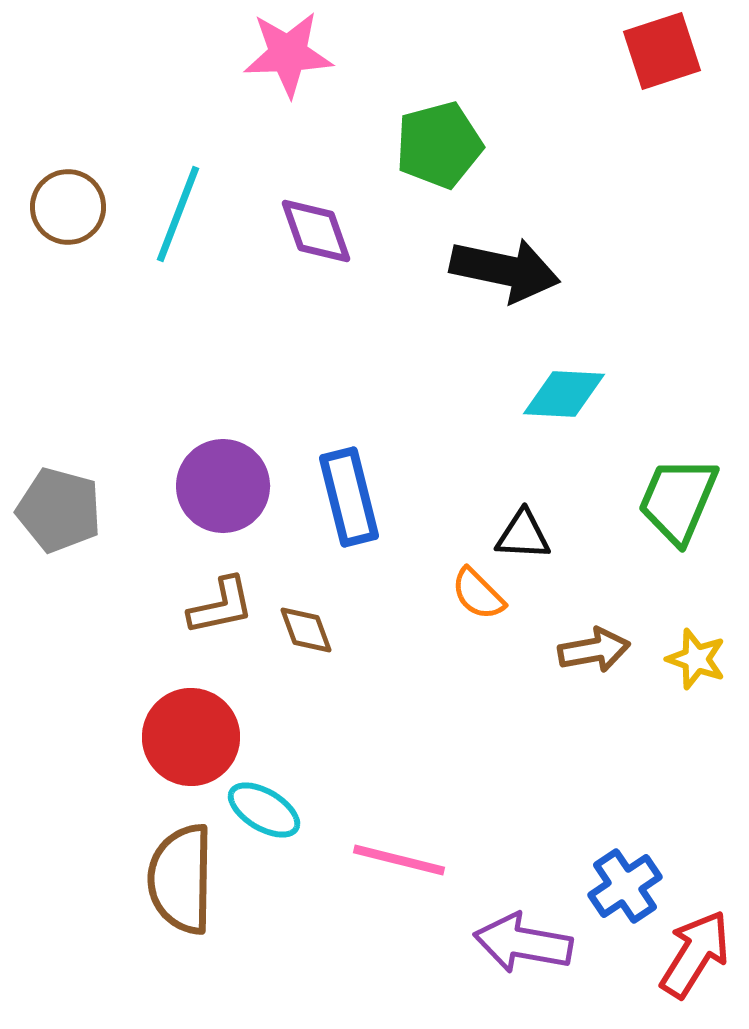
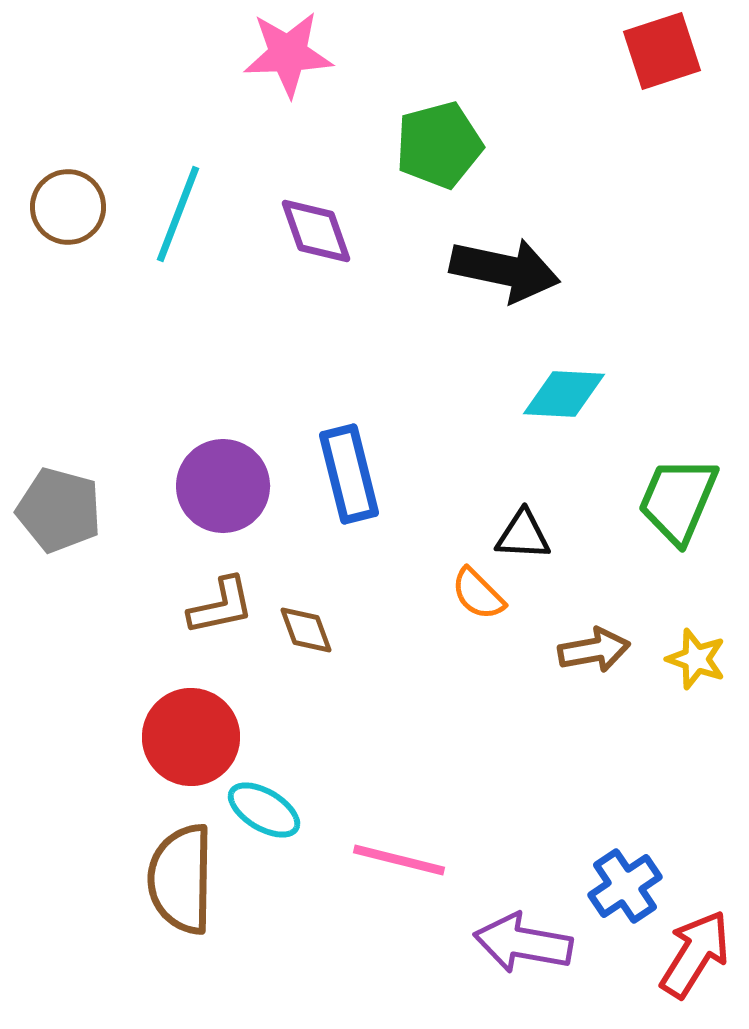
blue rectangle: moved 23 px up
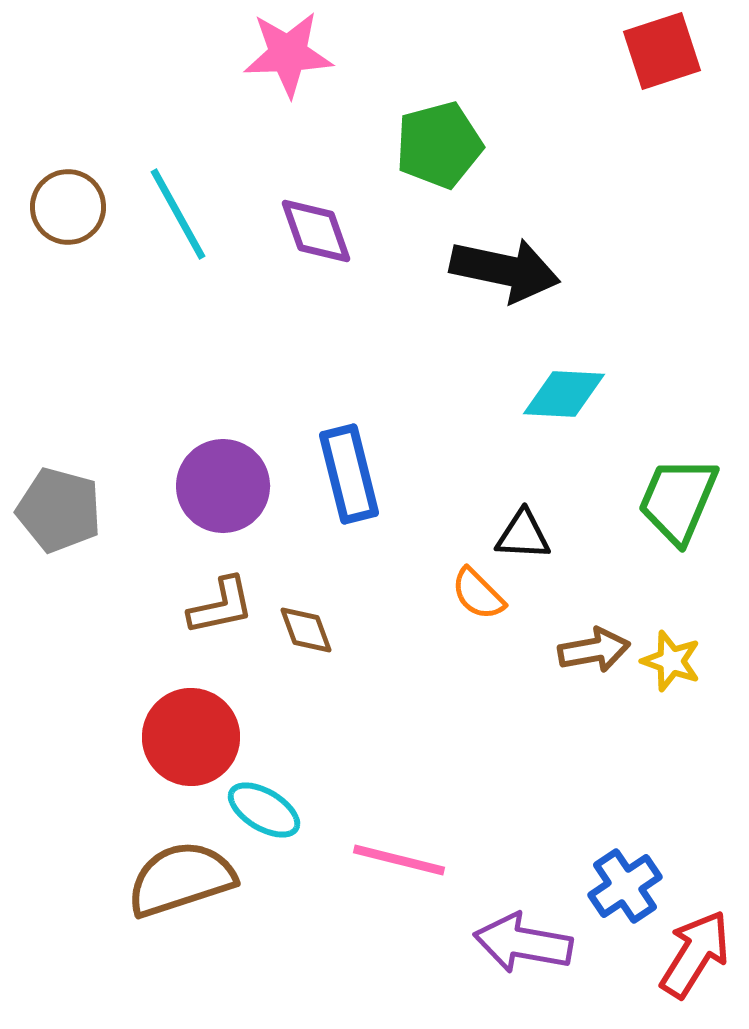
cyan line: rotated 50 degrees counterclockwise
yellow star: moved 25 px left, 2 px down
brown semicircle: rotated 71 degrees clockwise
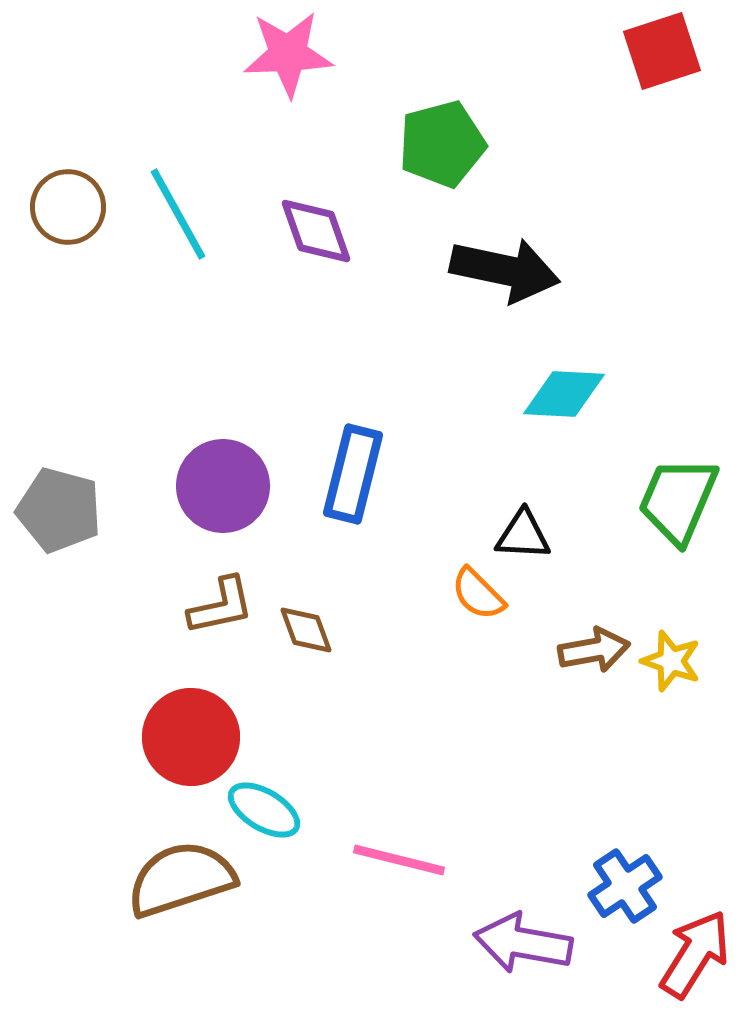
green pentagon: moved 3 px right, 1 px up
blue rectangle: moved 4 px right; rotated 28 degrees clockwise
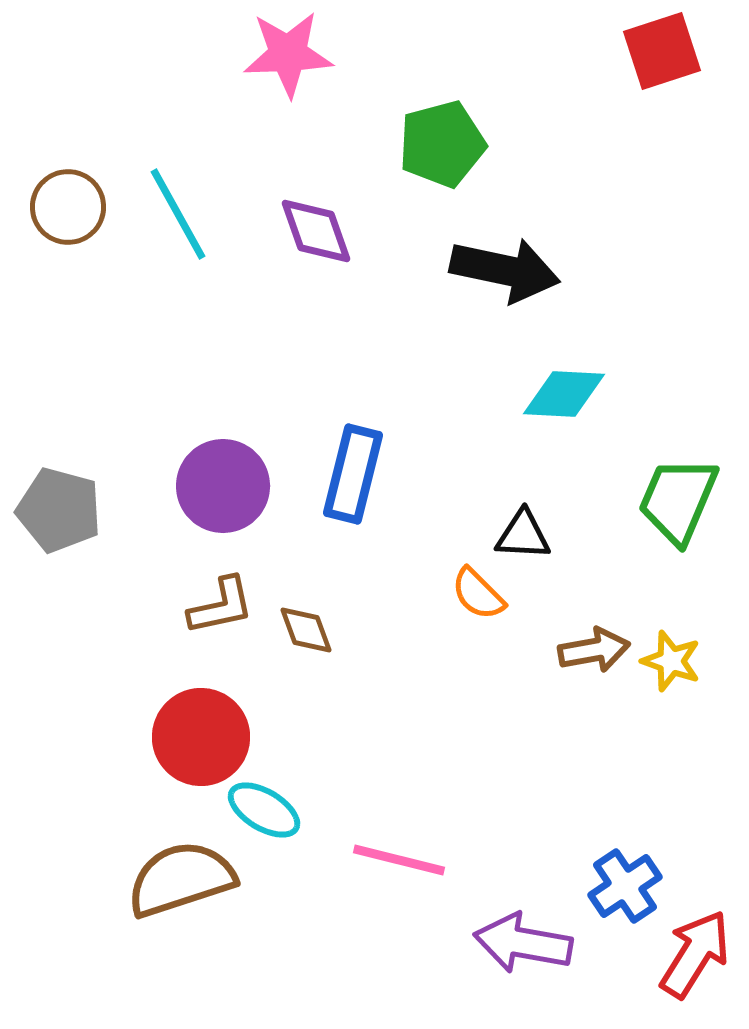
red circle: moved 10 px right
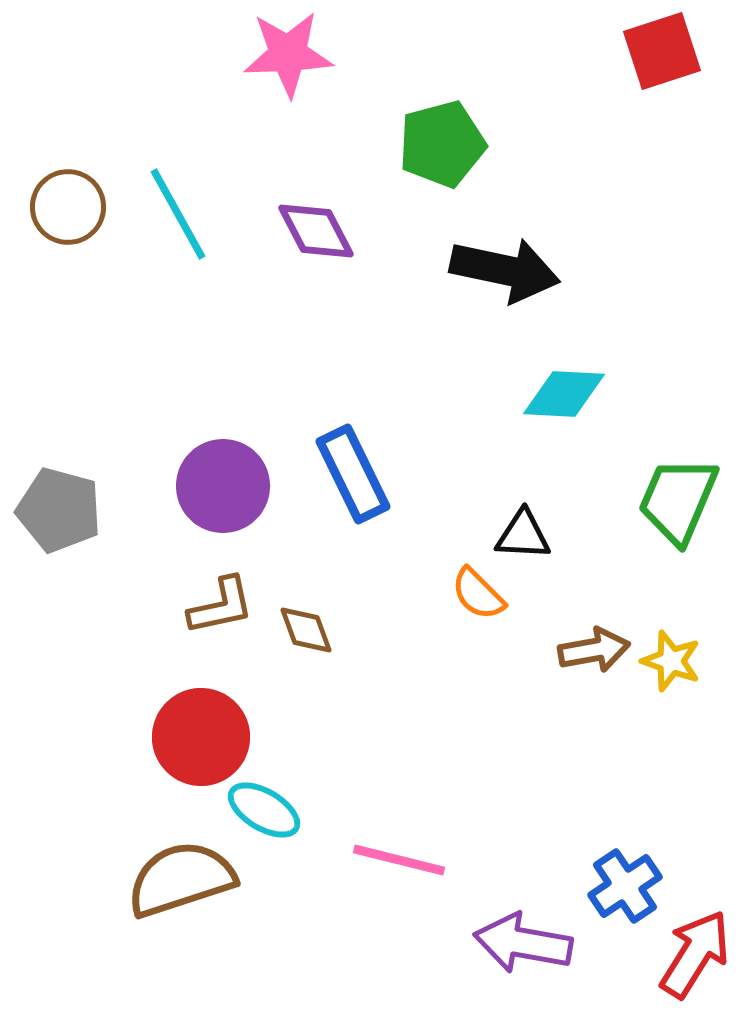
purple diamond: rotated 8 degrees counterclockwise
blue rectangle: rotated 40 degrees counterclockwise
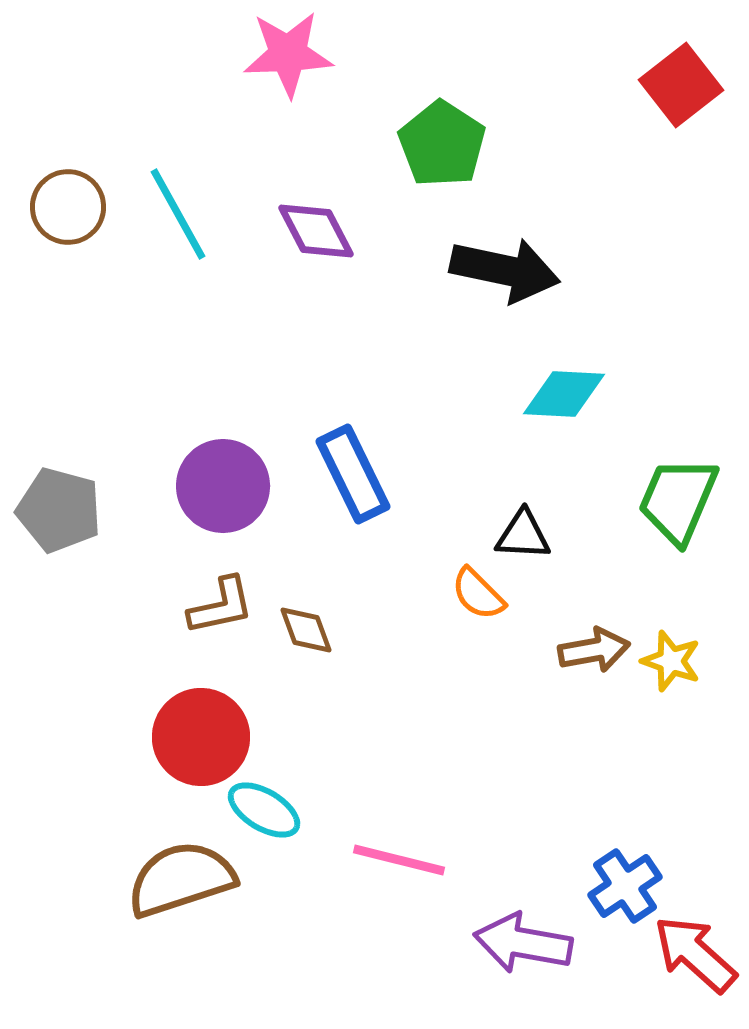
red square: moved 19 px right, 34 px down; rotated 20 degrees counterclockwise
green pentagon: rotated 24 degrees counterclockwise
red arrow: rotated 80 degrees counterclockwise
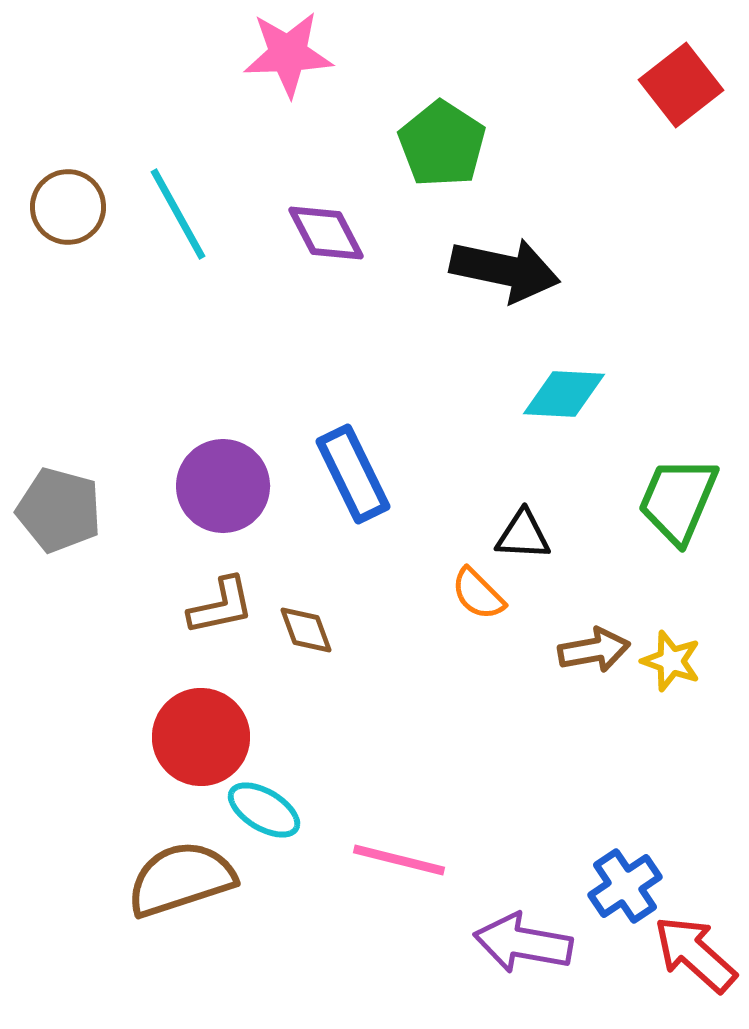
purple diamond: moved 10 px right, 2 px down
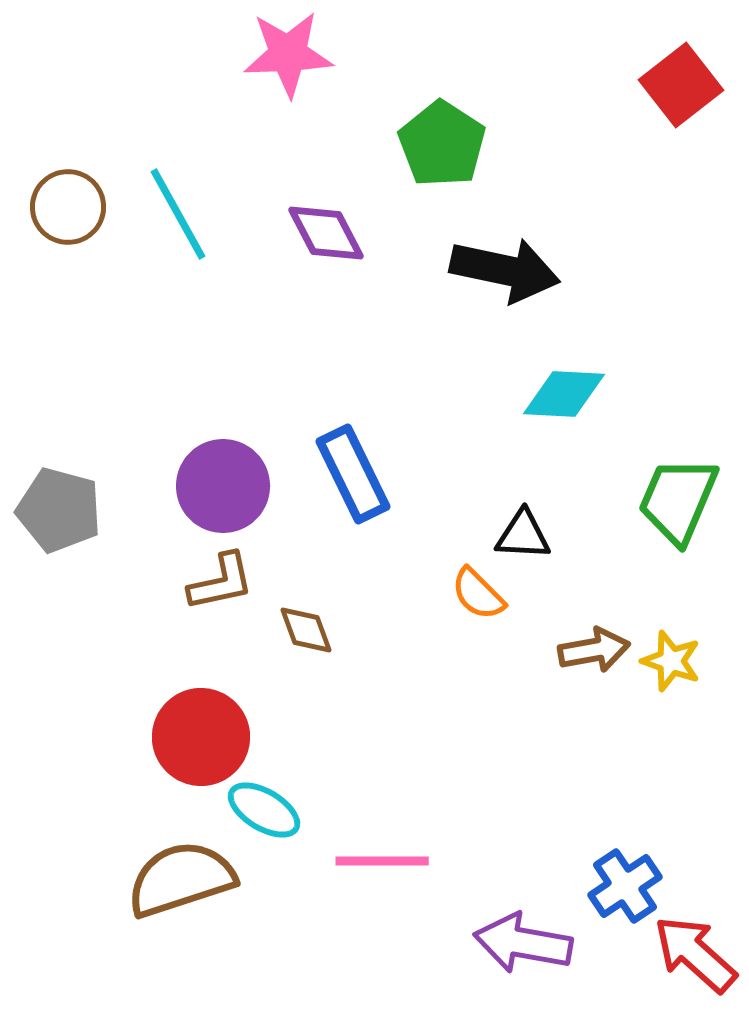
brown L-shape: moved 24 px up
pink line: moved 17 px left, 1 px down; rotated 14 degrees counterclockwise
